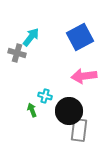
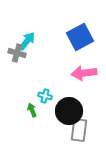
cyan arrow: moved 4 px left, 4 px down
pink arrow: moved 3 px up
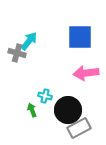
blue square: rotated 28 degrees clockwise
cyan arrow: moved 2 px right
pink arrow: moved 2 px right
black circle: moved 1 px left, 1 px up
gray rectangle: moved 2 px up; rotated 55 degrees clockwise
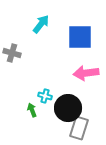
cyan arrow: moved 12 px right, 17 px up
gray cross: moved 5 px left
black circle: moved 2 px up
gray rectangle: rotated 45 degrees counterclockwise
